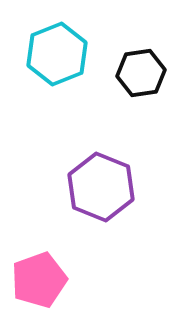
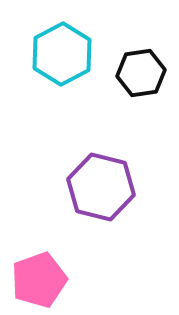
cyan hexagon: moved 5 px right; rotated 6 degrees counterclockwise
purple hexagon: rotated 8 degrees counterclockwise
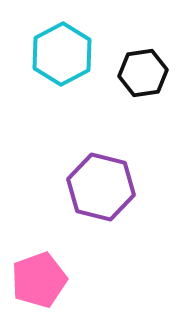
black hexagon: moved 2 px right
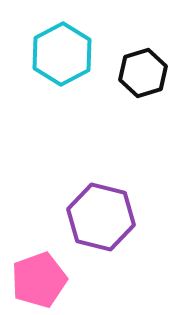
black hexagon: rotated 9 degrees counterclockwise
purple hexagon: moved 30 px down
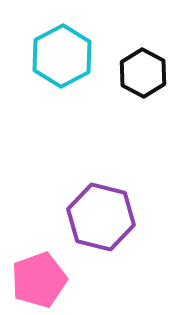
cyan hexagon: moved 2 px down
black hexagon: rotated 15 degrees counterclockwise
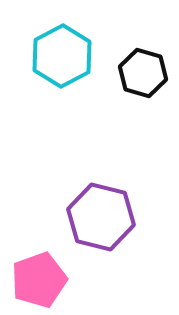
black hexagon: rotated 12 degrees counterclockwise
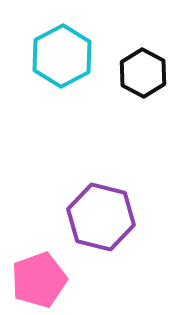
black hexagon: rotated 12 degrees clockwise
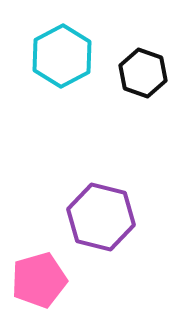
black hexagon: rotated 9 degrees counterclockwise
pink pentagon: rotated 4 degrees clockwise
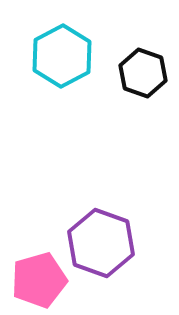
purple hexagon: moved 26 px down; rotated 6 degrees clockwise
